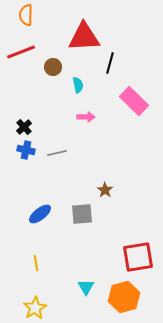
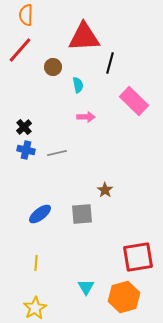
red line: moved 1 px left, 2 px up; rotated 28 degrees counterclockwise
yellow line: rotated 14 degrees clockwise
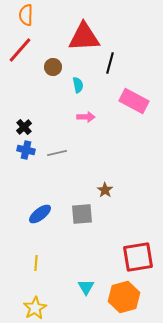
pink rectangle: rotated 16 degrees counterclockwise
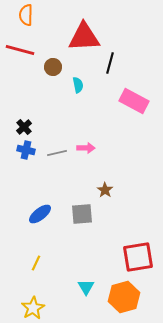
red line: rotated 64 degrees clockwise
pink arrow: moved 31 px down
yellow line: rotated 21 degrees clockwise
yellow star: moved 2 px left
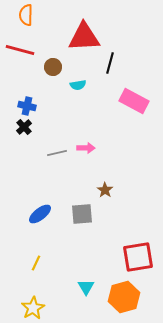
cyan semicircle: rotated 91 degrees clockwise
blue cross: moved 1 px right, 44 px up
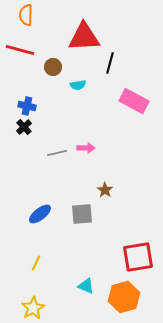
cyan triangle: moved 1 px up; rotated 36 degrees counterclockwise
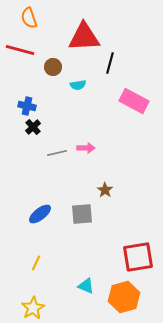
orange semicircle: moved 3 px right, 3 px down; rotated 20 degrees counterclockwise
black cross: moved 9 px right
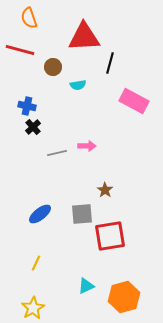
pink arrow: moved 1 px right, 2 px up
red square: moved 28 px left, 21 px up
cyan triangle: rotated 48 degrees counterclockwise
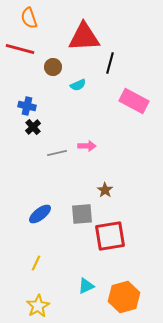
red line: moved 1 px up
cyan semicircle: rotated 14 degrees counterclockwise
yellow star: moved 5 px right, 2 px up
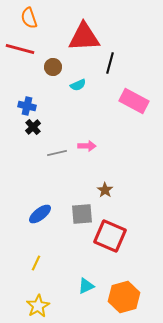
red square: rotated 32 degrees clockwise
